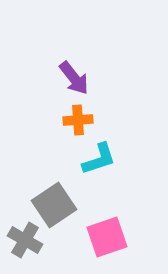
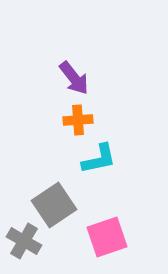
cyan L-shape: rotated 6 degrees clockwise
gray cross: moved 1 px left, 1 px down
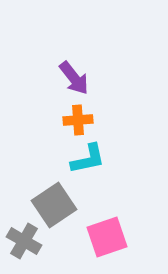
cyan L-shape: moved 11 px left
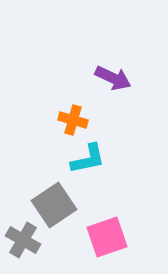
purple arrow: moved 39 px right; rotated 27 degrees counterclockwise
orange cross: moved 5 px left; rotated 20 degrees clockwise
gray cross: moved 1 px left, 1 px up
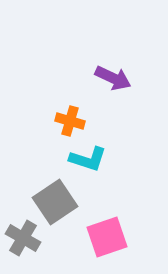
orange cross: moved 3 px left, 1 px down
cyan L-shape: rotated 30 degrees clockwise
gray square: moved 1 px right, 3 px up
gray cross: moved 2 px up
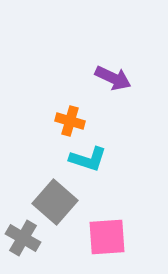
gray square: rotated 15 degrees counterclockwise
pink square: rotated 15 degrees clockwise
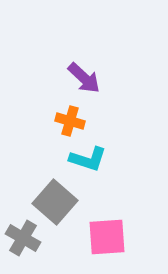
purple arrow: moved 29 px left; rotated 18 degrees clockwise
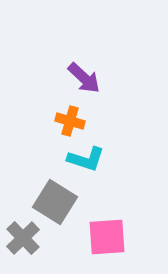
cyan L-shape: moved 2 px left
gray square: rotated 9 degrees counterclockwise
gray cross: rotated 16 degrees clockwise
